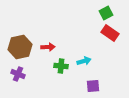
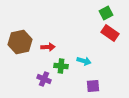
brown hexagon: moved 5 px up
cyan arrow: rotated 32 degrees clockwise
purple cross: moved 26 px right, 5 px down
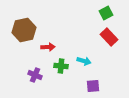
red rectangle: moved 1 px left, 4 px down; rotated 12 degrees clockwise
brown hexagon: moved 4 px right, 12 px up
purple cross: moved 9 px left, 4 px up
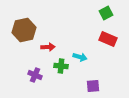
red rectangle: moved 1 px left, 2 px down; rotated 24 degrees counterclockwise
cyan arrow: moved 4 px left, 4 px up
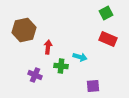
red arrow: rotated 80 degrees counterclockwise
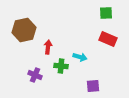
green square: rotated 24 degrees clockwise
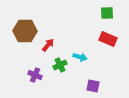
green square: moved 1 px right
brown hexagon: moved 1 px right, 1 px down; rotated 15 degrees clockwise
red arrow: moved 2 px up; rotated 32 degrees clockwise
green cross: moved 1 px left, 1 px up; rotated 32 degrees counterclockwise
purple square: rotated 16 degrees clockwise
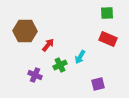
cyan arrow: rotated 104 degrees clockwise
purple square: moved 5 px right, 2 px up; rotated 24 degrees counterclockwise
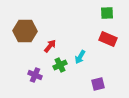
red arrow: moved 2 px right, 1 px down
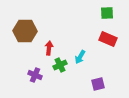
red arrow: moved 1 px left, 2 px down; rotated 32 degrees counterclockwise
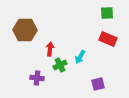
brown hexagon: moved 1 px up
red arrow: moved 1 px right, 1 px down
purple cross: moved 2 px right, 3 px down; rotated 16 degrees counterclockwise
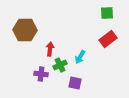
red rectangle: rotated 60 degrees counterclockwise
purple cross: moved 4 px right, 4 px up
purple square: moved 23 px left, 1 px up; rotated 24 degrees clockwise
